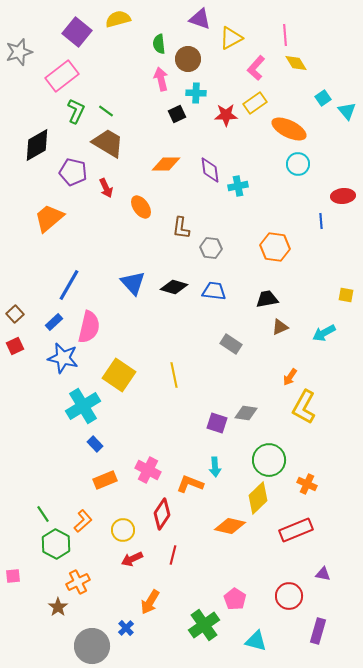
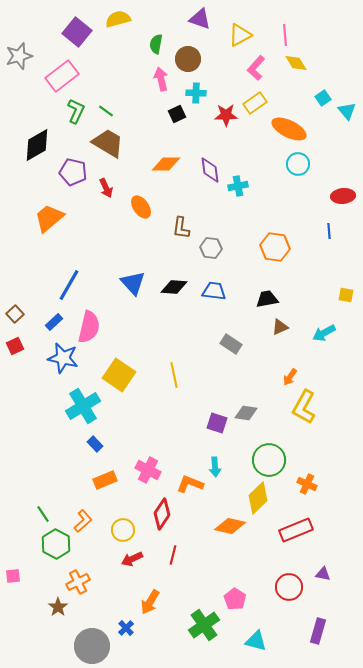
yellow triangle at (231, 38): moved 9 px right, 3 px up
green semicircle at (159, 44): moved 3 px left; rotated 18 degrees clockwise
gray star at (19, 52): moved 4 px down
blue line at (321, 221): moved 8 px right, 10 px down
black diamond at (174, 287): rotated 12 degrees counterclockwise
red circle at (289, 596): moved 9 px up
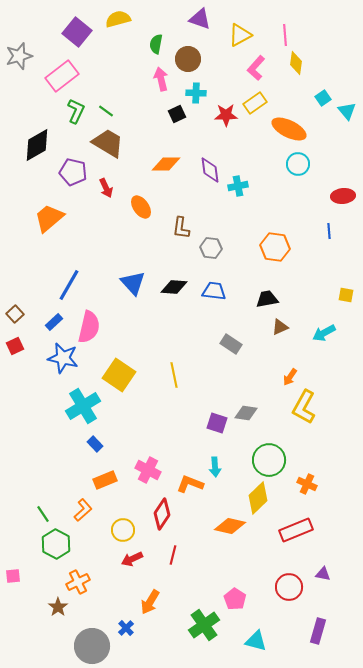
yellow diamond at (296, 63): rotated 40 degrees clockwise
orange L-shape at (83, 521): moved 11 px up
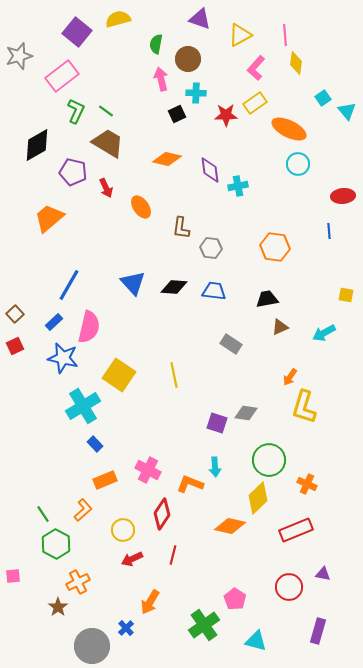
orange diamond at (166, 164): moved 1 px right, 5 px up; rotated 12 degrees clockwise
yellow L-shape at (304, 407): rotated 12 degrees counterclockwise
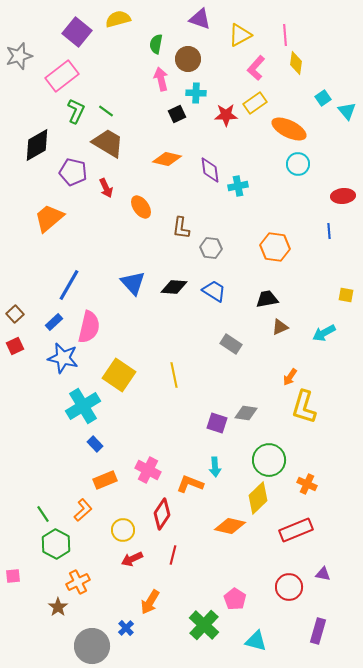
blue trapezoid at (214, 291): rotated 25 degrees clockwise
green cross at (204, 625): rotated 12 degrees counterclockwise
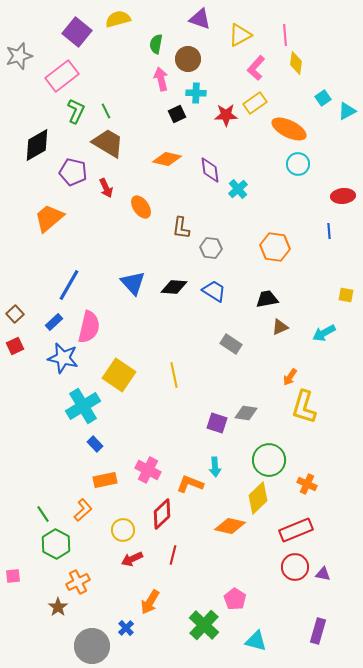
green line at (106, 111): rotated 28 degrees clockwise
cyan triangle at (347, 111): rotated 42 degrees clockwise
cyan cross at (238, 186): moved 3 px down; rotated 30 degrees counterclockwise
orange rectangle at (105, 480): rotated 10 degrees clockwise
red diamond at (162, 514): rotated 12 degrees clockwise
red circle at (289, 587): moved 6 px right, 20 px up
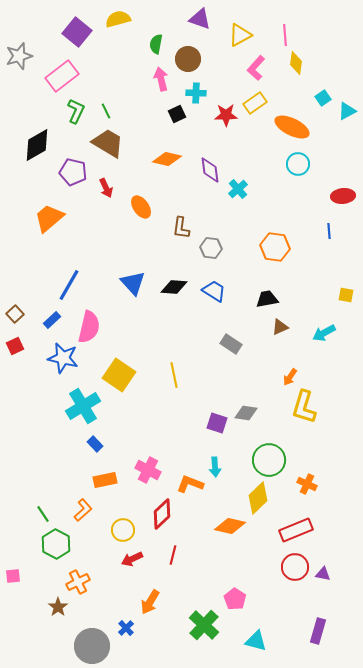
orange ellipse at (289, 129): moved 3 px right, 2 px up
blue rectangle at (54, 322): moved 2 px left, 2 px up
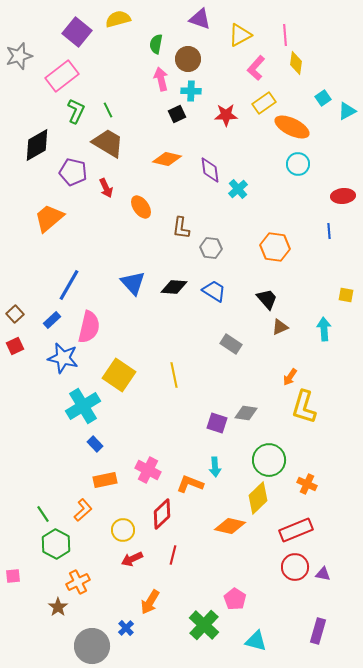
cyan cross at (196, 93): moved 5 px left, 2 px up
yellow rectangle at (255, 103): moved 9 px right
green line at (106, 111): moved 2 px right, 1 px up
black trapezoid at (267, 299): rotated 60 degrees clockwise
cyan arrow at (324, 333): moved 4 px up; rotated 115 degrees clockwise
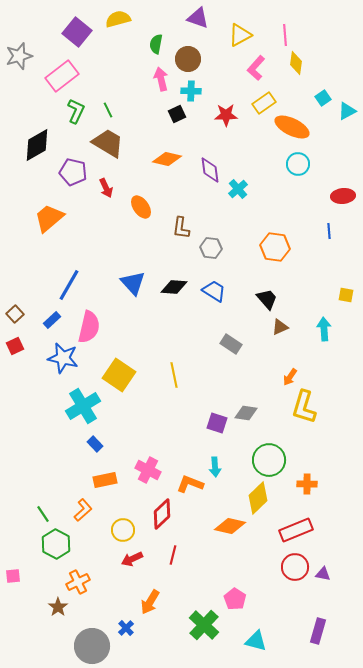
purple triangle at (200, 19): moved 2 px left, 1 px up
orange cross at (307, 484): rotated 24 degrees counterclockwise
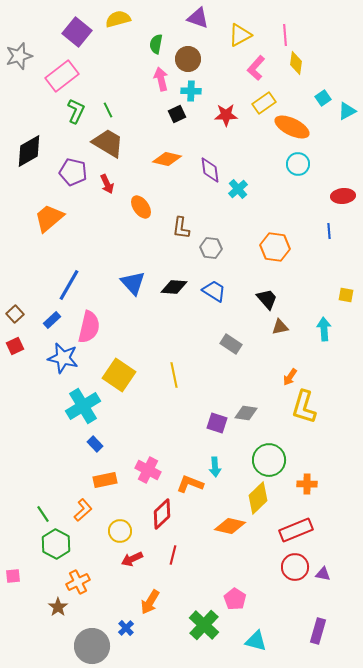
black diamond at (37, 145): moved 8 px left, 6 px down
red arrow at (106, 188): moved 1 px right, 4 px up
brown triangle at (280, 327): rotated 12 degrees clockwise
yellow circle at (123, 530): moved 3 px left, 1 px down
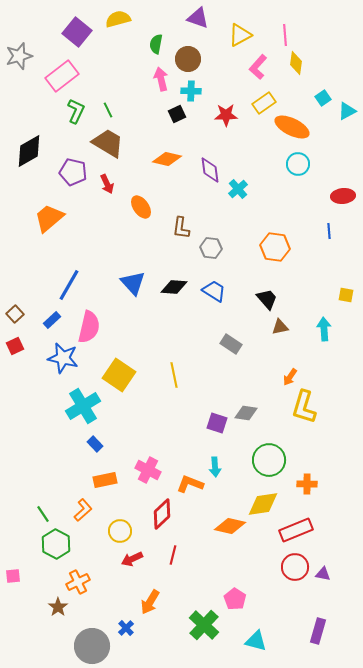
pink L-shape at (256, 68): moved 2 px right, 1 px up
yellow diamond at (258, 498): moved 5 px right, 6 px down; rotated 36 degrees clockwise
